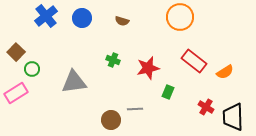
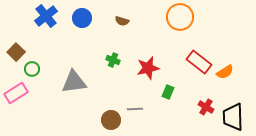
red rectangle: moved 5 px right, 1 px down
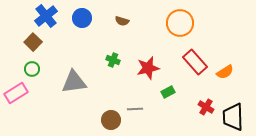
orange circle: moved 6 px down
brown square: moved 17 px right, 10 px up
red rectangle: moved 4 px left; rotated 10 degrees clockwise
green rectangle: rotated 40 degrees clockwise
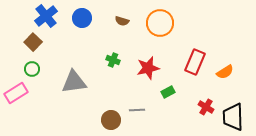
orange circle: moved 20 px left
red rectangle: rotated 65 degrees clockwise
gray line: moved 2 px right, 1 px down
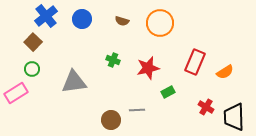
blue circle: moved 1 px down
black trapezoid: moved 1 px right
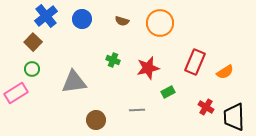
brown circle: moved 15 px left
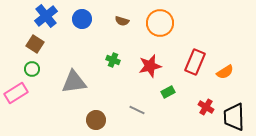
brown square: moved 2 px right, 2 px down; rotated 12 degrees counterclockwise
red star: moved 2 px right, 2 px up
gray line: rotated 28 degrees clockwise
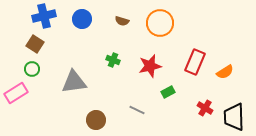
blue cross: moved 2 px left; rotated 25 degrees clockwise
red cross: moved 1 px left, 1 px down
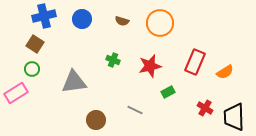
gray line: moved 2 px left
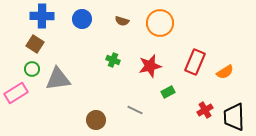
blue cross: moved 2 px left; rotated 15 degrees clockwise
gray triangle: moved 16 px left, 3 px up
red cross: moved 2 px down; rotated 28 degrees clockwise
